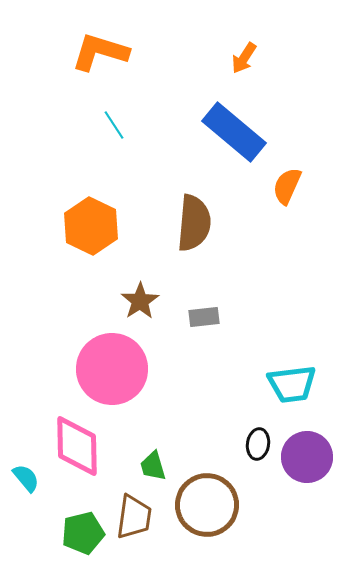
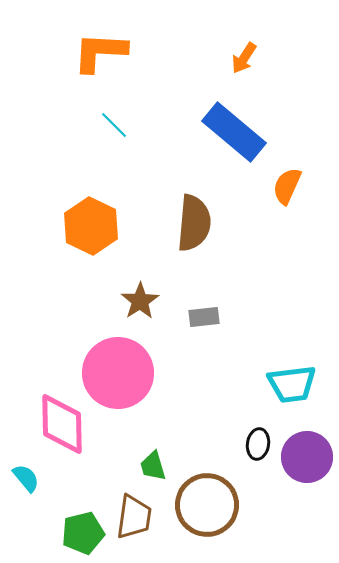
orange L-shape: rotated 14 degrees counterclockwise
cyan line: rotated 12 degrees counterclockwise
pink circle: moved 6 px right, 4 px down
pink diamond: moved 15 px left, 22 px up
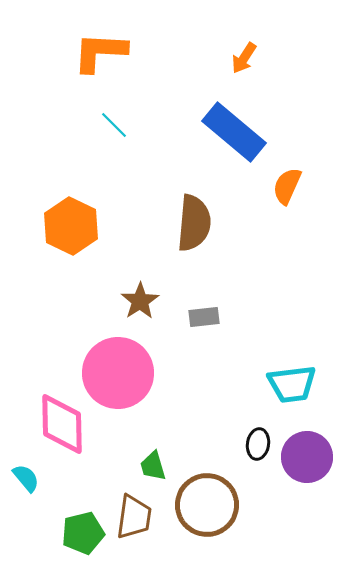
orange hexagon: moved 20 px left
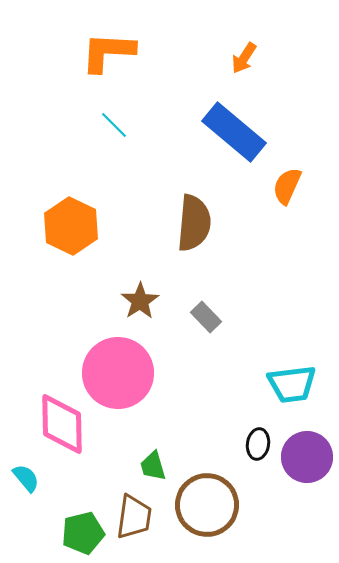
orange L-shape: moved 8 px right
gray rectangle: moved 2 px right; rotated 52 degrees clockwise
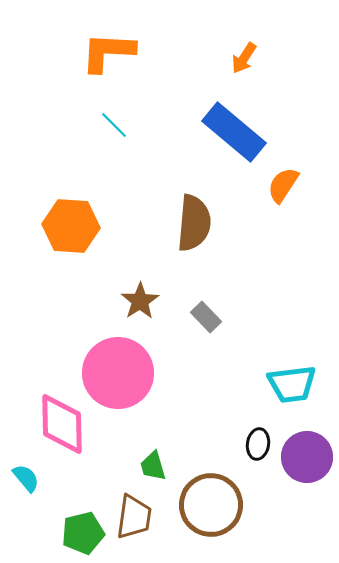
orange semicircle: moved 4 px left, 1 px up; rotated 9 degrees clockwise
orange hexagon: rotated 22 degrees counterclockwise
brown circle: moved 4 px right
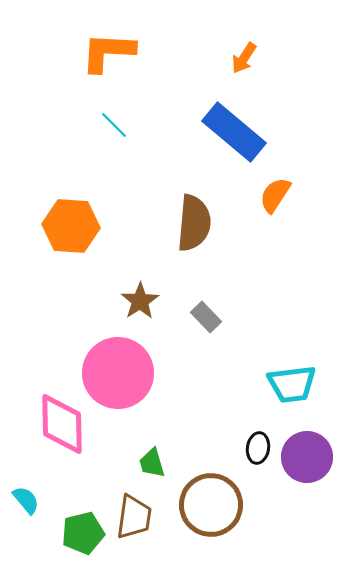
orange semicircle: moved 8 px left, 10 px down
black ellipse: moved 4 px down
green trapezoid: moved 1 px left, 3 px up
cyan semicircle: moved 22 px down
